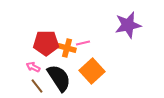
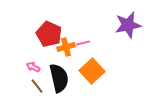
red pentagon: moved 3 px right, 9 px up; rotated 25 degrees clockwise
orange cross: moved 1 px left, 1 px up; rotated 30 degrees counterclockwise
black semicircle: rotated 20 degrees clockwise
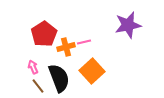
red pentagon: moved 5 px left; rotated 15 degrees clockwise
pink line: moved 1 px right, 1 px up
pink arrow: rotated 40 degrees clockwise
black semicircle: rotated 8 degrees counterclockwise
brown line: moved 1 px right
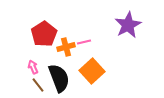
purple star: rotated 16 degrees counterclockwise
brown line: moved 1 px up
